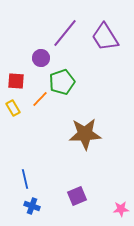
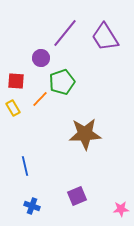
blue line: moved 13 px up
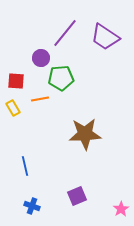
purple trapezoid: rotated 24 degrees counterclockwise
green pentagon: moved 1 px left, 4 px up; rotated 15 degrees clockwise
orange line: rotated 36 degrees clockwise
pink star: rotated 28 degrees counterclockwise
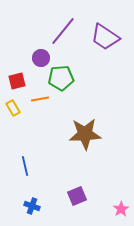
purple line: moved 2 px left, 2 px up
red square: moved 1 px right; rotated 18 degrees counterclockwise
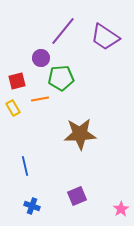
brown star: moved 5 px left
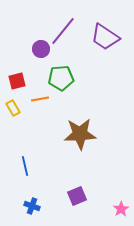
purple circle: moved 9 px up
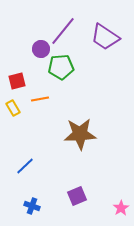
green pentagon: moved 11 px up
blue line: rotated 60 degrees clockwise
pink star: moved 1 px up
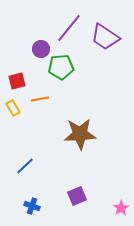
purple line: moved 6 px right, 3 px up
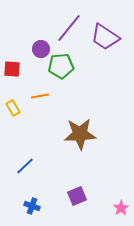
green pentagon: moved 1 px up
red square: moved 5 px left, 12 px up; rotated 18 degrees clockwise
orange line: moved 3 px up
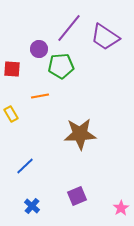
purple circle: moved 2 px left
yellow rectangle: moved 2 px left, 6 px down
blue cross: rotated 21 degrees clockwise
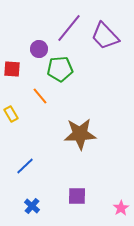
purple trapezoid: moved 1 px up; rotated 12 degrees clockwise
green pentagon: moved 1 px left, 3 px down
orange line: rotated 60 degrees clockwise
purple square: rotated 24 degrees clockwise
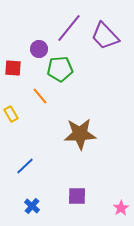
red square: moved 1 px right, 1 px up
